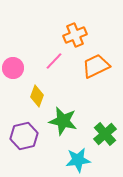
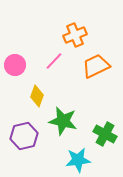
pink circle: moved 2 px right, 3 px up
green cross: rotated 20 degrees counterclockwise
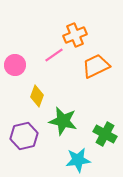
pink line: moved 6 px up; rotated 12 degrees clockwise
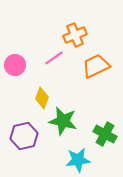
pink line: moved 3 px down
yellow diamond: moved 5 px right, 2 px down
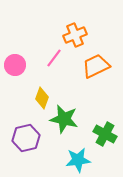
pink line: rotated 18 degrees counterclockwise
green star: moved 1 px right, 2 px up
purple hexagon: moved 2 px right, 2 px down
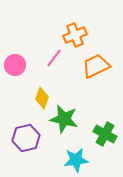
cyan star: moved 2 px left
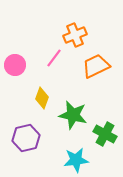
green star: moved 9 px right, 4 px up
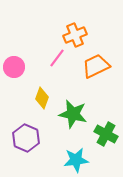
pink line: moved 3 px right
pink circle: moved 1 px left, 2 px down
green star: moved 1 px up
green cross: moved 1 px right
purple hexagon: rotated 24 degrees counterclockwise
